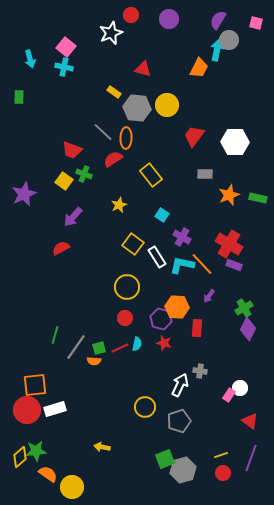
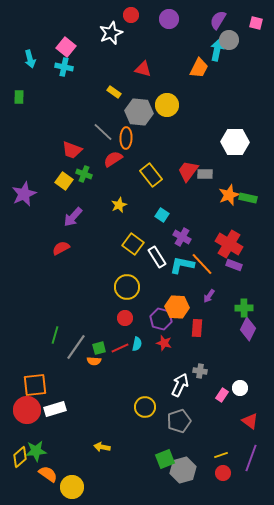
gray hexagon at (137, 108): moved 2 px right, 4 px down
red trapezoid at (194, 136): moved 6 px left, 35 px down
green rectangle at (258, 198): moved 10 px left
green cross at (244, 308): rotated 30 degrees clockwise
pink rectangle at (229, 395): moved 7 px left
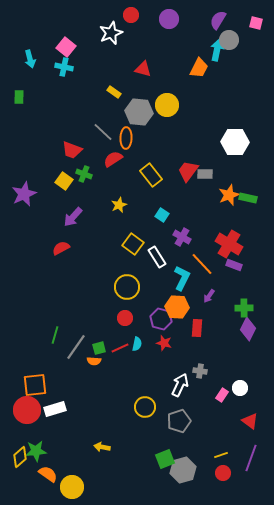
cyan L-shape at (182, 265): moved 13 px down; rotated 105 degrees clockwise
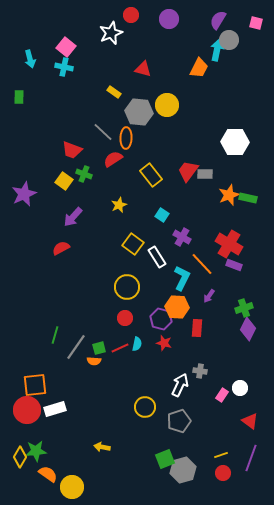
green cross at (244, 308): rotated 18 degrees counterclockwise
yellow diamond at (20, 457): rotated 20 degrees counterclockwise
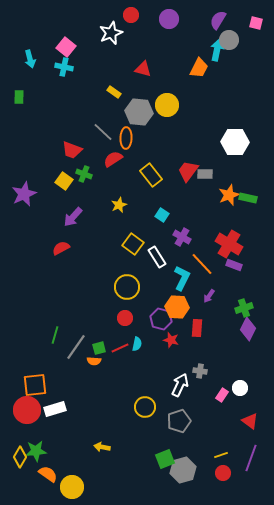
red star at (164, 343): moved 7 px right, 3 px up
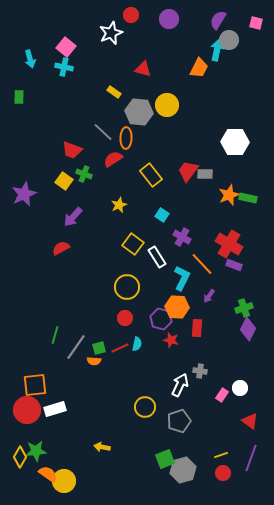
yellow circle at (72, 487): moved 8 px left, 6 px up
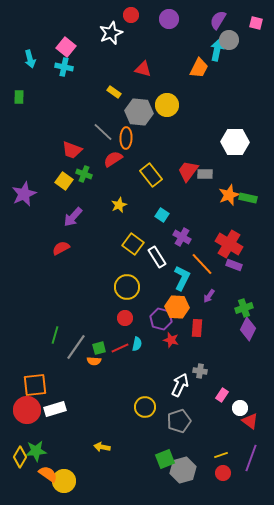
white circle at (240, 388): moved 20 px down
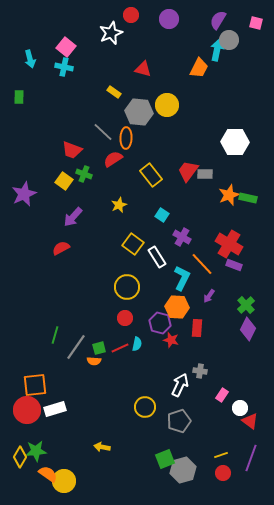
green cross at (244, 308): moved 2 px right, 3 px up; rotated 24 degrees counterclockwise
purple hexagon at (161, 319): moved 1 px left, 4 px down
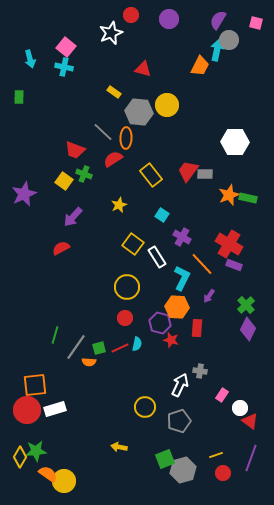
orange trapezoid at (199, 68): moved 1 px right, 2 px up
red trapezoid at (72, 150): moved 3 px right
orange semicircle at (94, 361): moved 5 px left, 1 px down
yellow arrow at (102, 447): moved 17 px right
yellow line at (221, 455): moved 5 px left
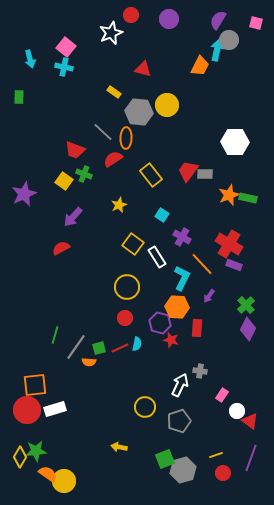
white circle at (240, 408): moved 3 px left, 3 px down
